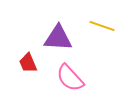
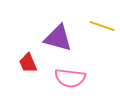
purple triangle: rotated 12 degrees clockwise
pink semicircle: rotated 40 degrees counterclockwise
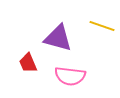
pink semicircle: moved 2 px up
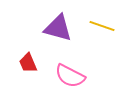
purple triangle: moved 10 px up
pink semicircle: rotated 20 degrees clockwise
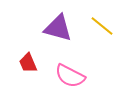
yellow line: rotated 20 degrees clockwise
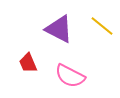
purple triangle: moved 1 px right, 1 px down; rotated 12 degrees clockwise
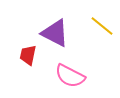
purple triangle: moved 4 px left, 4 px down
red trapezoid: moved 8 px up; rotated 35 degrees clockwise
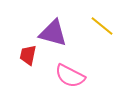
purple triangle: moved 2 px left; rotated 12 degrees counterclockwise
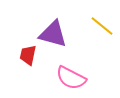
purple triangle: moved 1 px down
pink semicircle: moved 1 px right, 2 px down
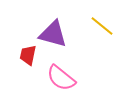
pink semicircle: moved 10 px left; rotated 12 degrees clockwise
